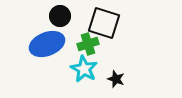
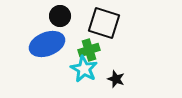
green cross: moved 1 px right, 6 px down
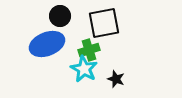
black square: rotated 28 degrees counterclockwise
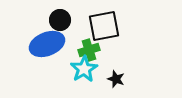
black circle: moved 4 px down
black square: moved 3 px down
cyan star: rotated 12 degrees clockwise
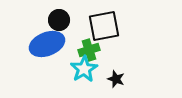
black circle: moved 1 px left
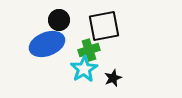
black star: moved 3 px left, 1 px up; rotated 30 degrees clockwise
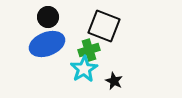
black circle: moved 11 px left, 3 px up
black square: rotated 32 degrees clockwise
black star: moved 1 px right, 3 px down; rotated 24 degrees counterclockwise
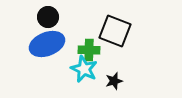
black square: moved 11 px right, 5 px down
green cross: rotated 20 degrees clockwise
cyan star: rotated 16 degrees counterclockwise
black star: rotated 30 degrees clockwise
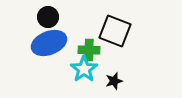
blue ellipse: moved 2 px right, 1 px up
cyan star: rotated 12 degrees clockwise
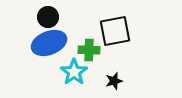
black square: rotated 32 degrees counterclockwise
cyan star: moved 10 px left, 3 px down
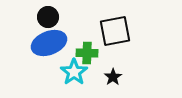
green cross: moved 2 px left, 3 px down
black star: moved 1 px left, 4 px up; rotated 18 degrees counterclockwise
